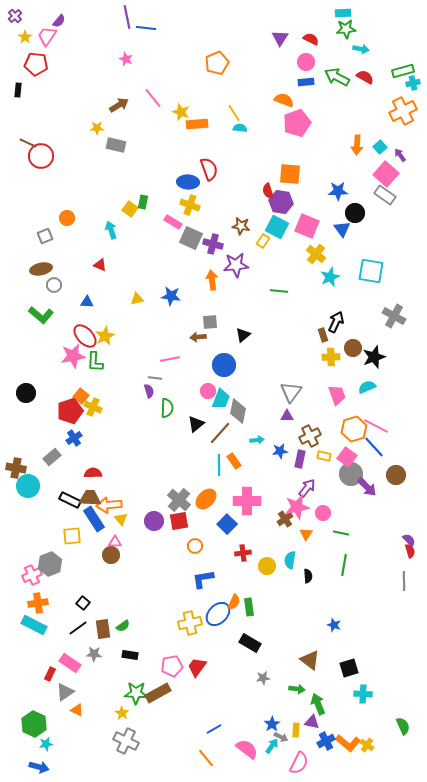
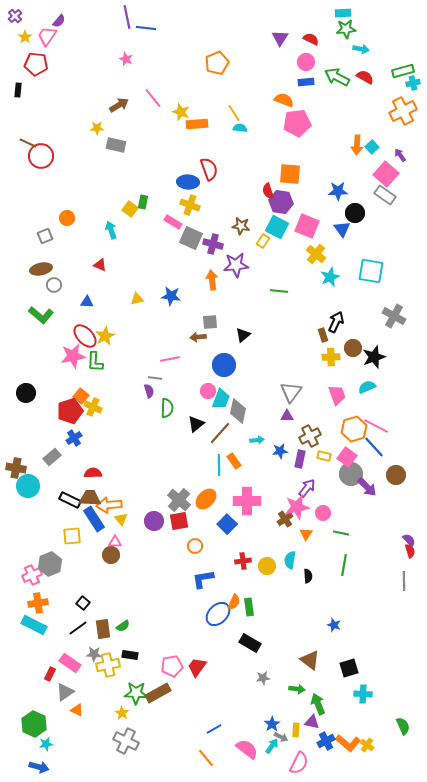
pink pentagon at (297, 123): rotated 12 degrees clockwise
cyan square at (380, 147): moved 8 px left
red cross at (243, 553): moved 8 px down
yellow cross at (190, 623): moved 82 px left, 42 px down
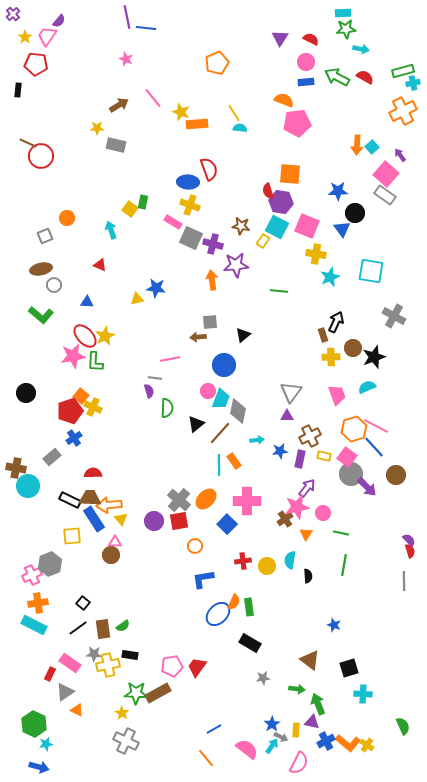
purple cross at (15, 16): moved 2 px left, 2 px up
yellow cross at (316, 254): rotated 30 degrees counterclockwise
blue star at (171, 296): moved 15 px left, 8 px up
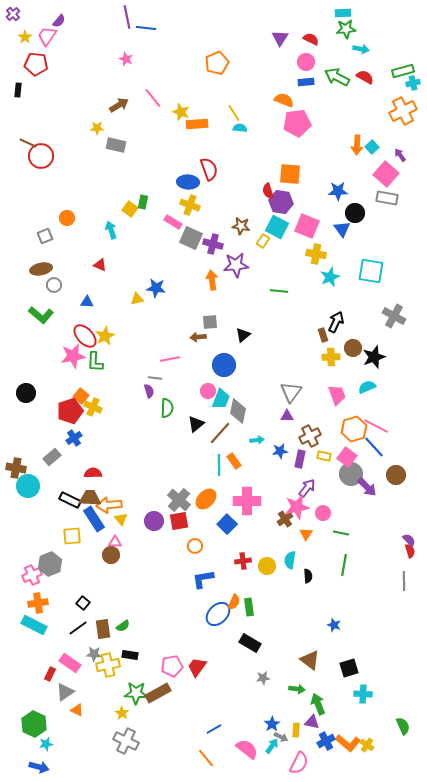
gray rectangle at (385, 195): moved 2 px right, 3 px down; rotated 25 degrees counterclockwise
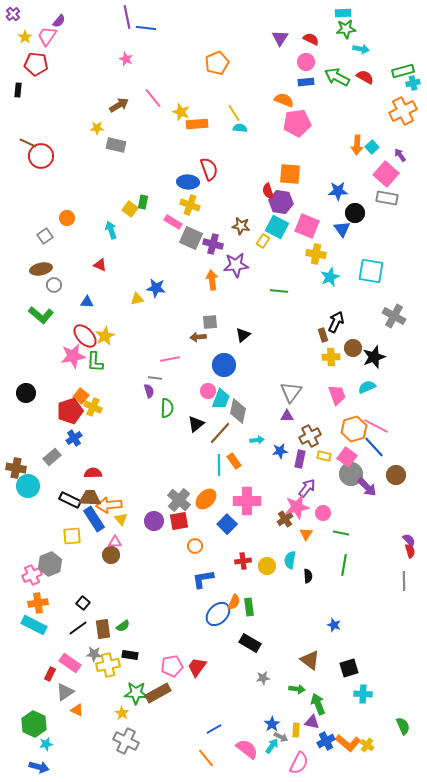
gray square at (45, 236): rotated 14 degrees counterclockwise
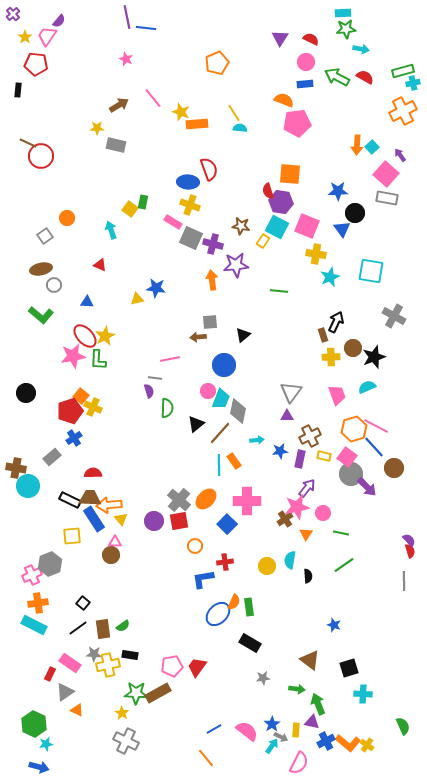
blue rectangle at (306, 82): moved 1 px left, 2 px down
green L-shape at (95, 362): moved 3 px right, 2 px up
brown circle at (396, 475): moved 2 px left, 7 px up
red cross at (243, 561): moved 18 px left, 1 px down
green line at (344, 565): rotated 45 degrees clockwise
pink semicircle at (247, 749): moved 18 px up
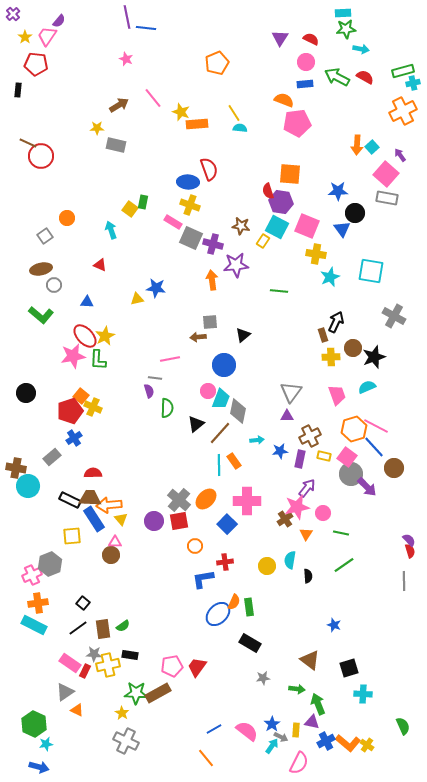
red rectangle at (50, 674): moved 35 px right, 3 px up
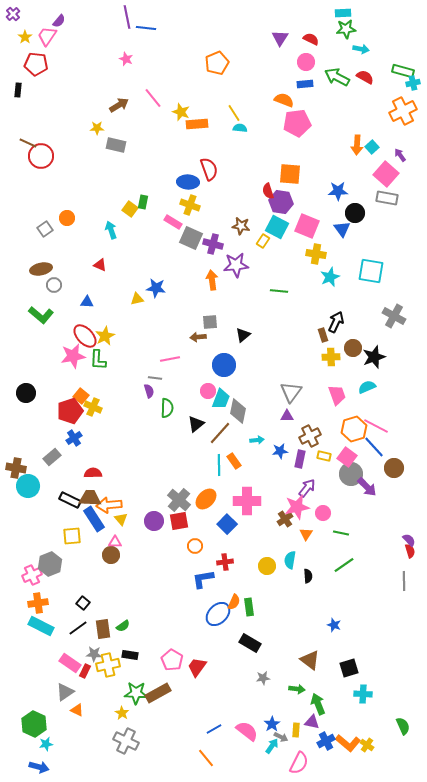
green rectangle at (403, 71): rotated 30 degrees clockwise
gray square at (45, 236): moved 7 px up
cyan rectangle at (34, 625): moved 7 px right, 1 px down
pink pentagon at (172, 666): moved 6 px up; rotated 30 degrees counterclockwise
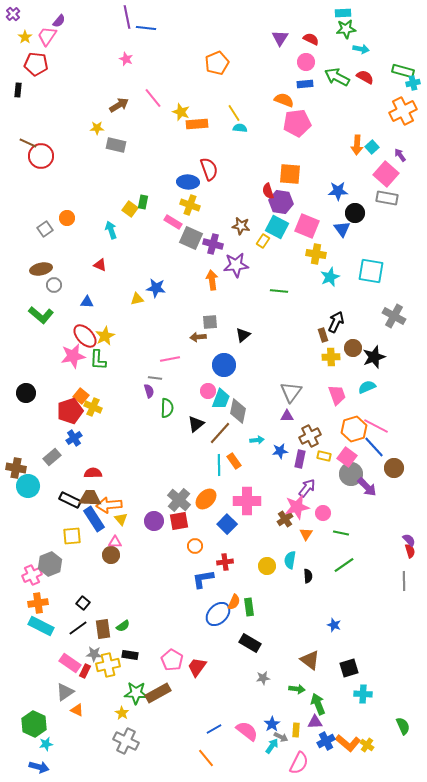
purple triangle at (312, 722): moved 3 px right; rotated 14 degrees counterclockwise
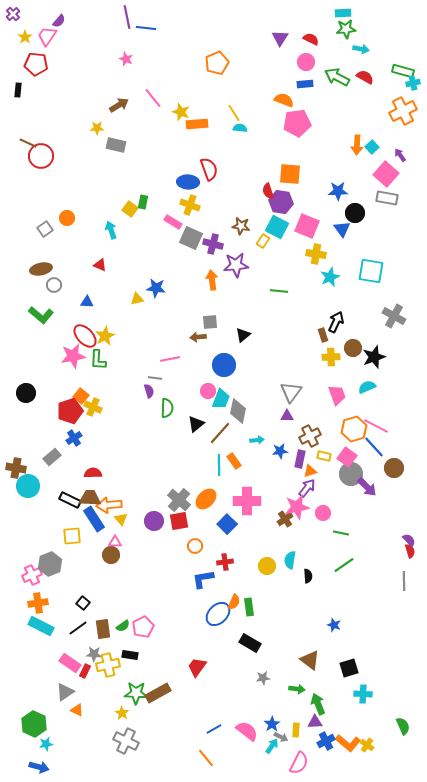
orange triangle at (306, 534): moved 4 px right, 63 px up; rotated 40 degrees clockwise
pink pentagon at (172, 660): moved 29 px left, 33 px up; rotated 15 degrees clockwise
